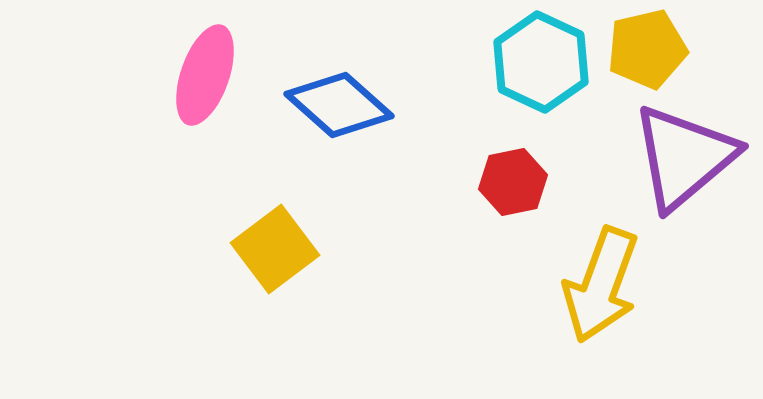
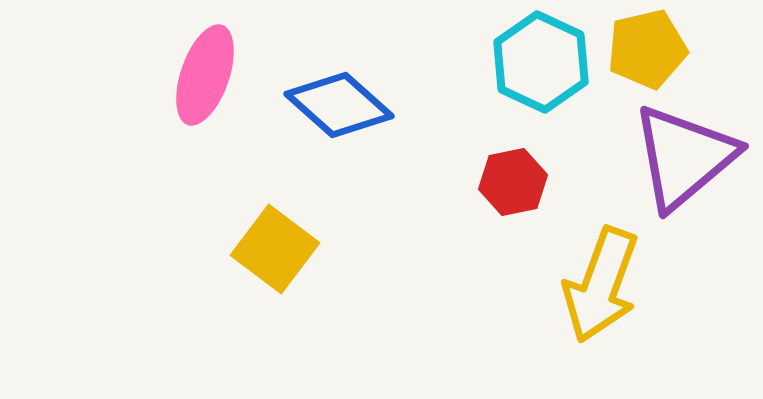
yellow square: rotated 16 degrees counterclockwise
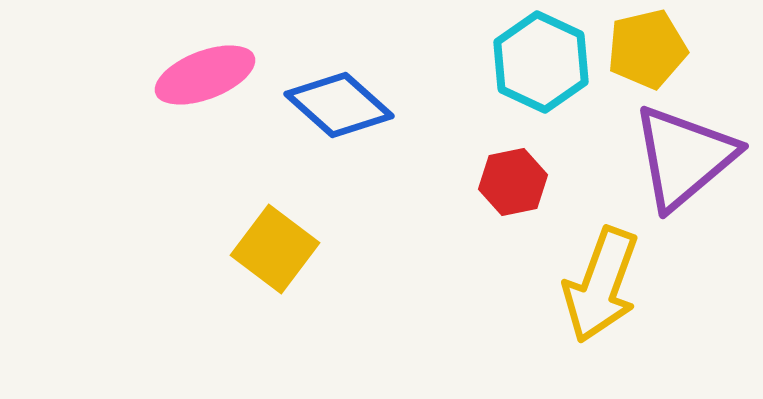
pink ellipse: rotated 50 degrees clockwise
